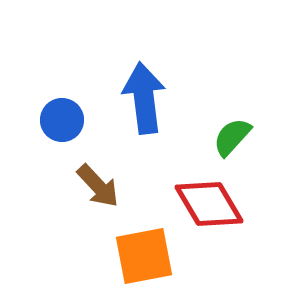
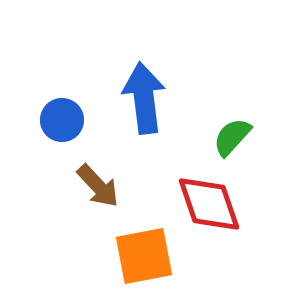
red diamond: rotated 12 degrees clockwise
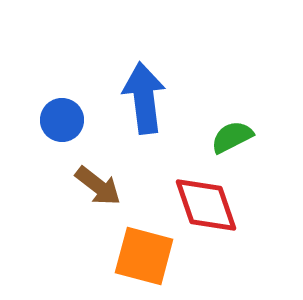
green semicircle: rotated 21 degrees clockwise
brown arrow: rotated 9 degrees counterclockwise
red diamond: moved 3 px left, 1 px down
orange square: rotated 26 degrees clockwise
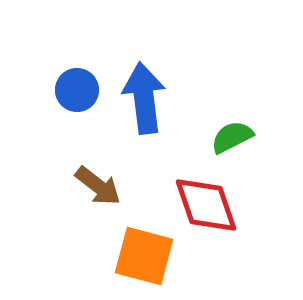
blue circle: moved 15 px right, 30 px up
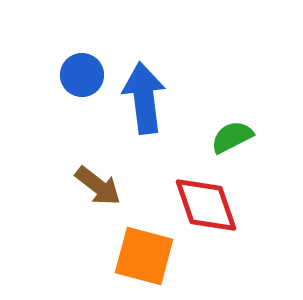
blue circle: moved 5 px right, 15 px up
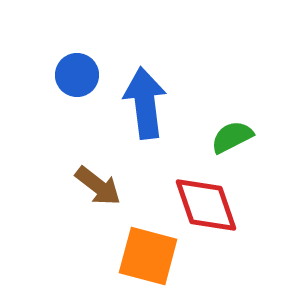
blue circle: moved 5 px left
blue arrow: moved 1 px right, 5 px down
orange square: moved 4 px right
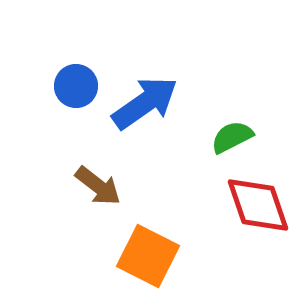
blue circle: moved 1 px left, 11 px down
blue arrow: rotated 62 degrees clockwise
red diamond: moved 52 px right
orange square: rotated 12 degrees clockwise
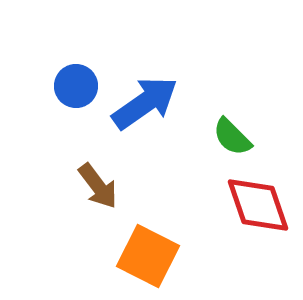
green semicircle: rotated 108 degrees counterclockwise
brown arrow: rotated 15 degrees clockwise
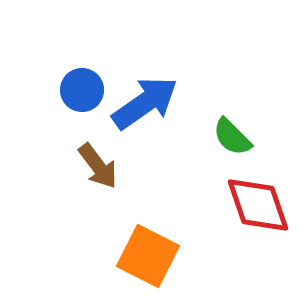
blue circle: moved 6 px right, 4 px down
brown arrow: moved 20 px up
